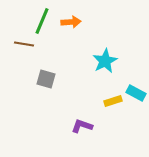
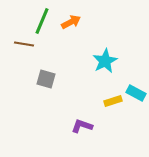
orange arrow: rotated 24 degrees counterclockwise
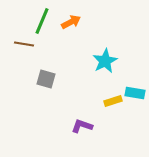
cyan rectangle: moved 1 px left; rotated 18 degrees counterclockwise
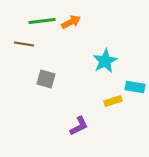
green line: rotated 60 degrees clockwise
cyan rectangle: moved 6 px up
purple L-shape: moved 3 px left; rotated 135 degrees clockwise
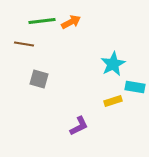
cyan star: moved 8 px right, 3 px down
gray square: moved 7 px left
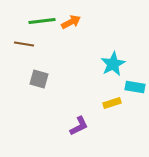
yellow rectangle: moved 1 px left, 2 px down
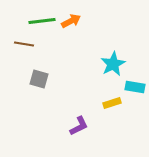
orange arrow: moved 1 px up
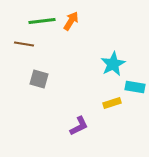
orange arrow: rotated 30 degrees counterclockwise
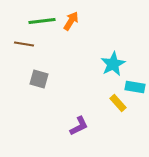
yellow rectangle: moved 6 px right; rotated 66 degrees clockwise
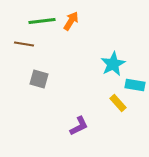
cyan rectangle: moved 2 px up
